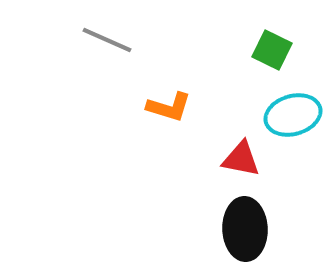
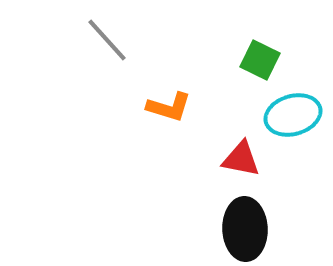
gray line: rotated 24 degrees clockwise
green square: moved 12 px left, 10 px down
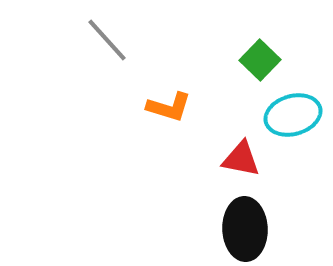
green square: rotated 18 degrees clockwise
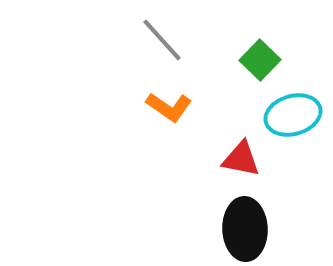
gray line: moved 55 px right
orange L-shape: rotated 18 degrees clockwise
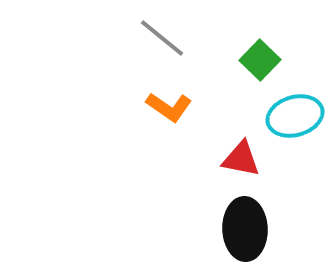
gray line: moved 2 px up; rotated 9 degrees counterclockwise
cyan ellipse: moved 2 px right, 1 px down
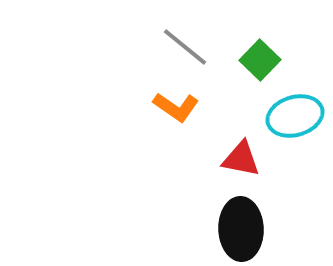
gray line: moved 23 px right, 9 px down
orange L-shape: moved 7 px right
black ellipse: moved 4 px left
